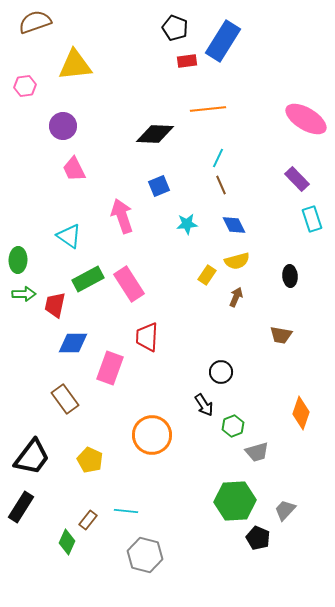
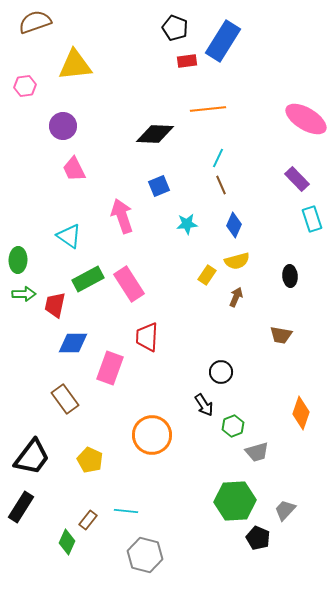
blue diamond at (234, 225): rotated 50 degrees clockwise
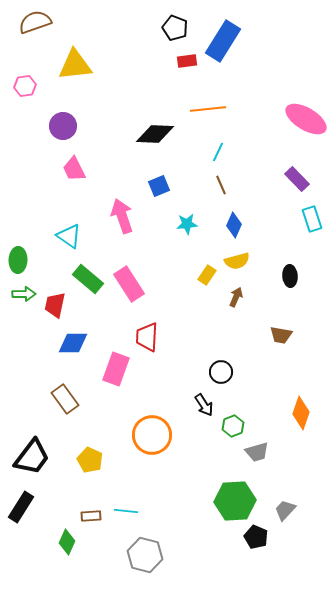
cyan line at (218, 158): moved 6 px up
green rectangle at (88, 279): rotated 68 degrees clockwise
pink rectangle at (110, 368): moved 6 px right, 1 px down
brown rectangle at (88, 520): moved 3 px right, 4 px up; rotated 48 degrees clockwise
black pentagon at (258, 538): moved 2 px left, 1 px up
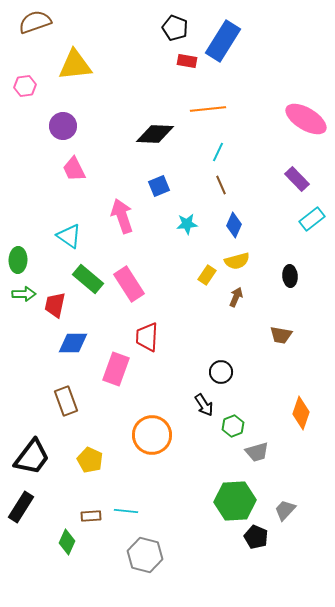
red rectangle at (187, 61): rotated 18 degrees clockwise
cyan rectangle at (312, 219): rotated 70 degrees clockwise
brown rectangle at (65, 399): moved 1 px right, 2 px down; rotated 16 degrees clockwise
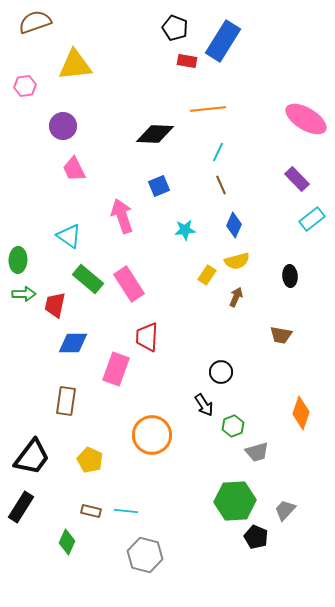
cyan star at (187, 224): moved 2 px left, 6 px down
brown rectangle at (66, 401): rotated 28 degrees clockwise
brown rectangle at (91, 516): moved 5 px up; rotated 18 degrees clockwise
